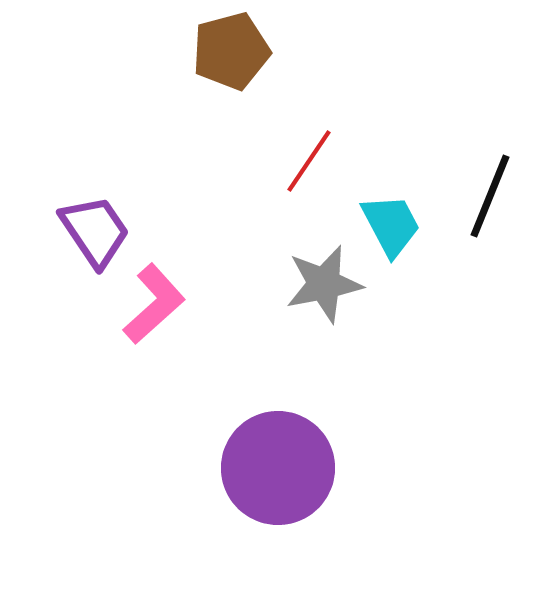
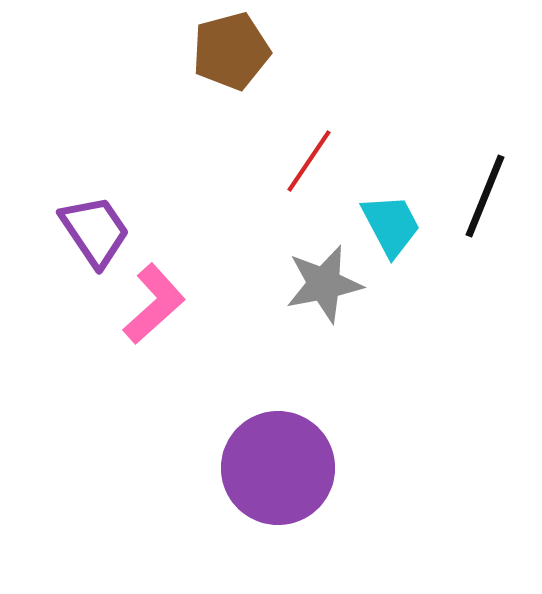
black line: moved 5 px left
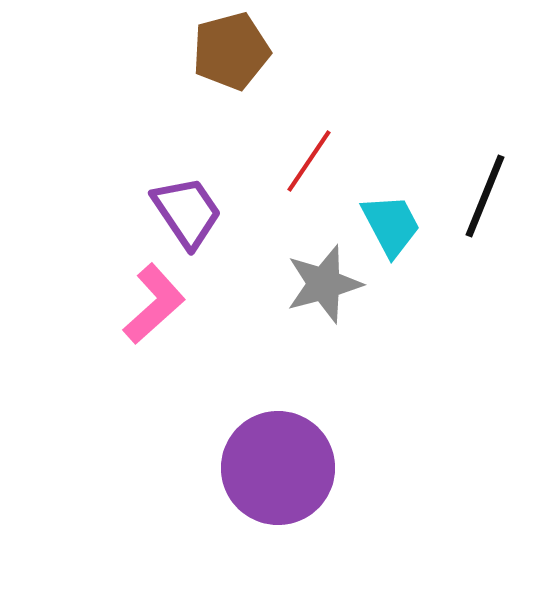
purple trapezoid: moved 92 px right, 19 px up
gray star: rotated 4 degrees counterclockwise
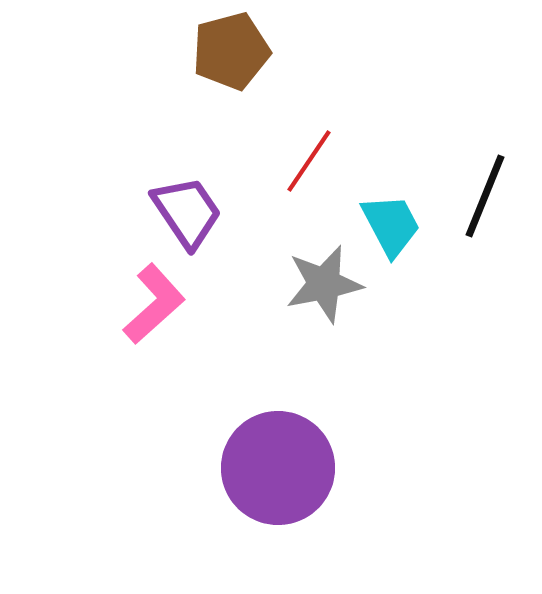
gray star: rotated 4 degrees clockwise
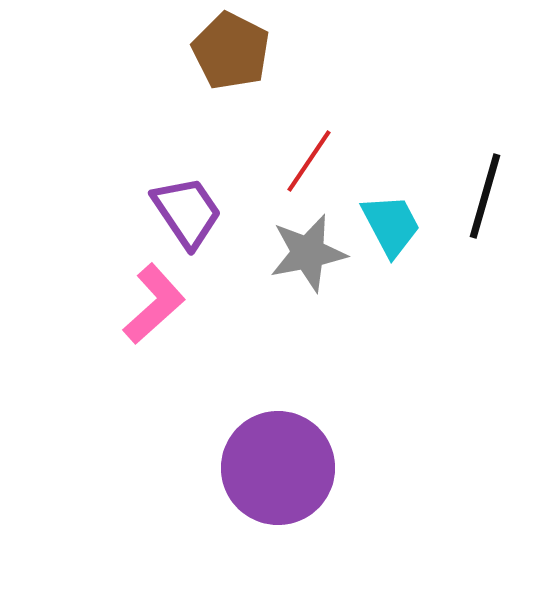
brown pentagon: rotated 30 degrees counterclockwise
black line: rotated 6 degrees counterclockwise
gray star: moved 16 px left, 31 px up
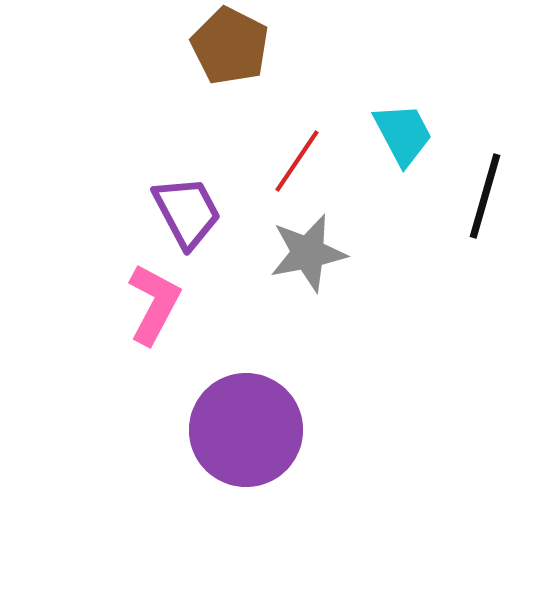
brown pentagon: moved 1 px left, 5 px up
red line: moved 12 px left
purple trapezoid: rotated 6 degrees clockwise
cyan trapezoid: moved 12 px right, 91 px up
pink L-shape: rotated 20 degrees counterclockwise
purple circle: moved 32 px left, 38 px up
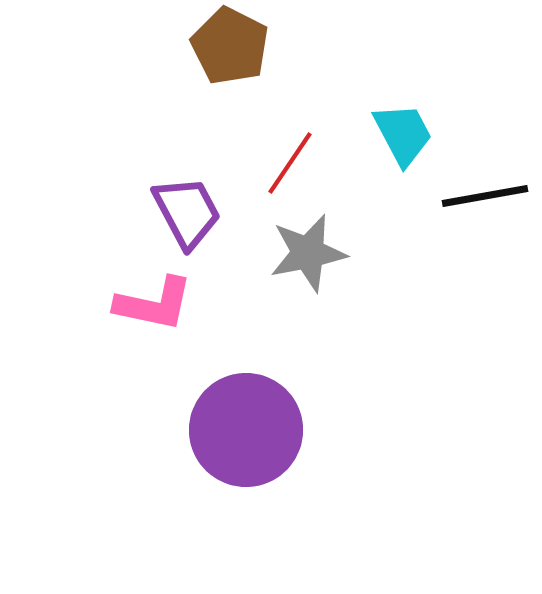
red line: moved 7 px left, 2 px down
black line: rotated 64 degrees clockwise
pink L-shape: rotated 74 degrees clockwise
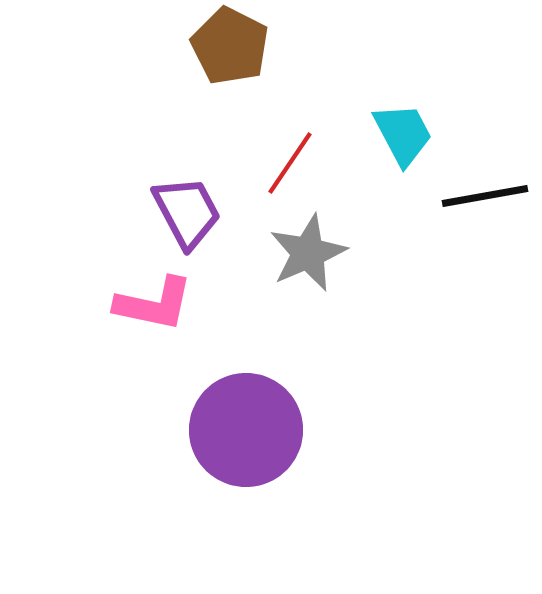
gray star: rotated 12 degrees counterclockwise
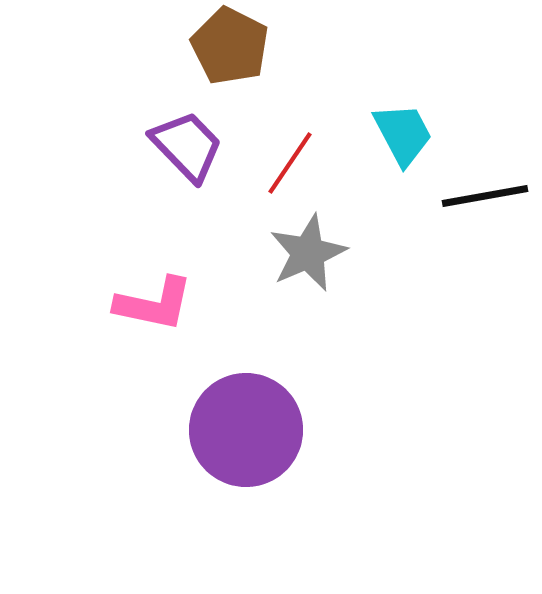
purple trapezoid: moved 66 px up; rotated 16 degrees counterclockwise
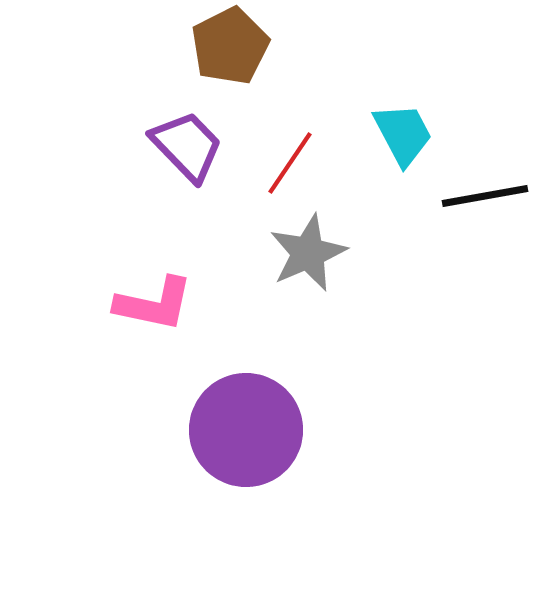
brown pentagon: rotated 18 degrees clockwise
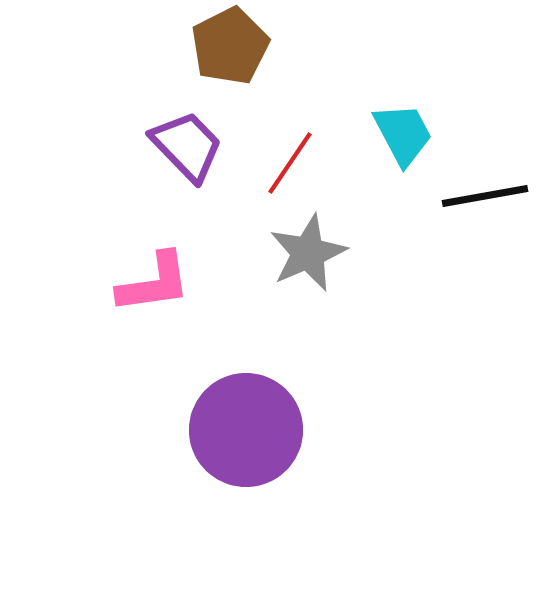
pink L-shape: moved 21 px up; rotated 20 degrees counterclockwise
